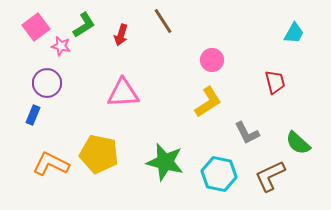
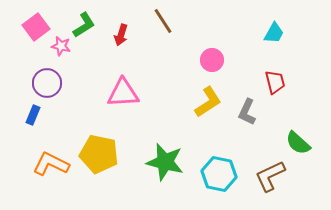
cyan trapezoid: moved 20 px left
gray L-shape: moved 21 px up; rotated 52 degrees clockwise
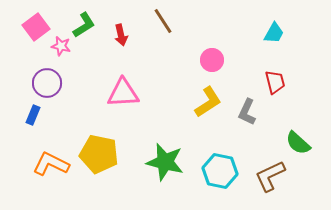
red arrow: rotated 30 degrees counterclockwise
cyan hexagon: moved 1 px right, 3 px up
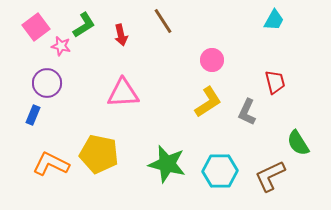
cyan trapezoid: moved 13 px up
green semicircle: rotated 16 degrees clockwise
green star: moved 2 px right, 2 px down
cyan hexagon: rotated 12 degrees counterclockwise
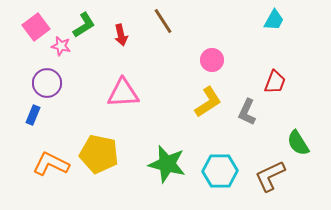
red trapezoid: rotated 35 degrees clockwise
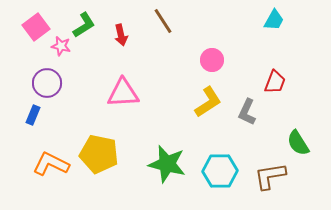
brown L-shape: rotated 16 degrees clockwise
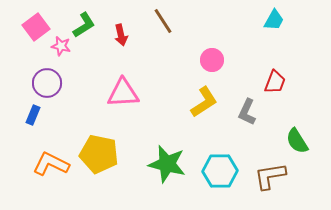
yellow L-shape: moved 4 px left
green semicircle: moved 1 px left, 2 px up
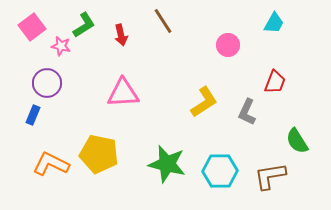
cyan trapezoid: moved 3 px down
pink square: moved 4 px left
pink circle: moved 16 px right, 15 px up
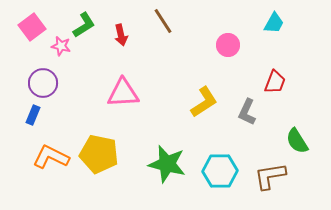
purple circle: moved 4 px left
orange L-shape: moved 7 px up
